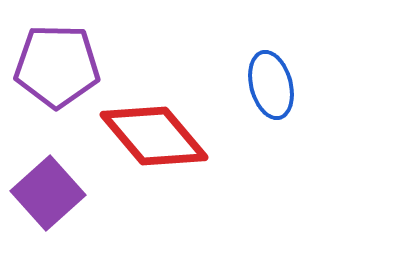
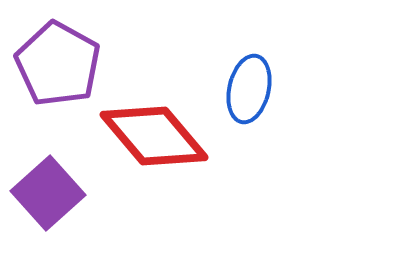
purple pentagon: moved 1 px right, 2 px up; rotated 28 degrees clockwise
blue ellipse: moved 22 px left, 4 px down; rotated 28 degrees clockwise
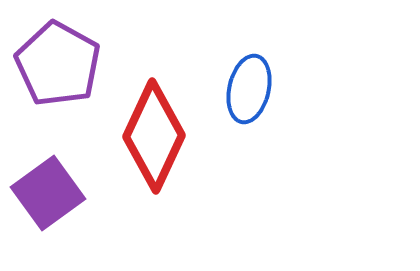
red diamond: rotated 65 degrees clockwise
purple square: rotated 6 degrees clockwise
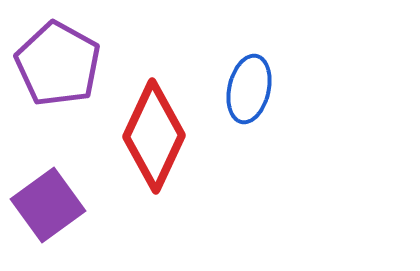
purple square: moved 12 px down
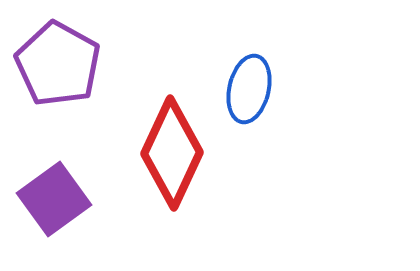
red diamond: moved 18 px right, 17 px down
purple square: moved 6 px right, 6 px up
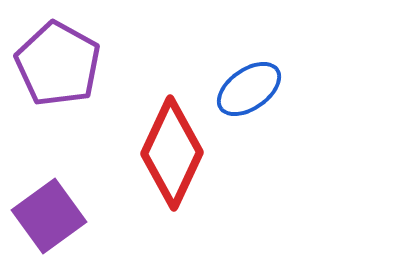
blue ellipse: rotated 42 degrees clockwise
purple square: moved 5 px left, 17 px down
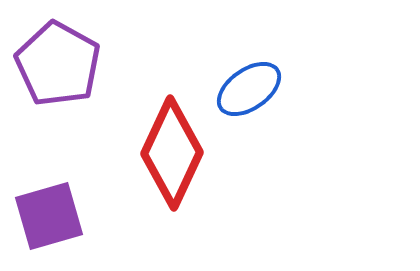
purple square: rotated 20 degrees clockwise
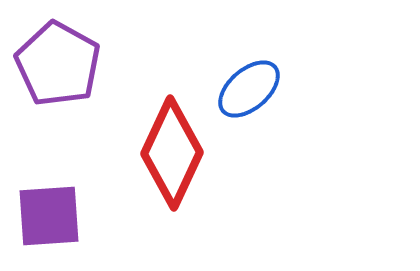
blue ellipse: rotated 6 degrees counterclockwise
purple square: rotated 12 degrees clockwise
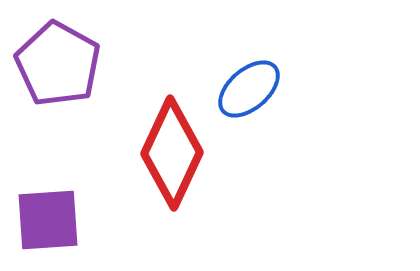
purple square: moved 1 px left, 4 px down
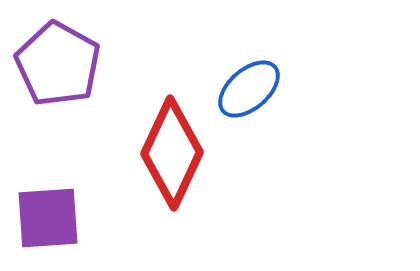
purple square: moved 2 px up
